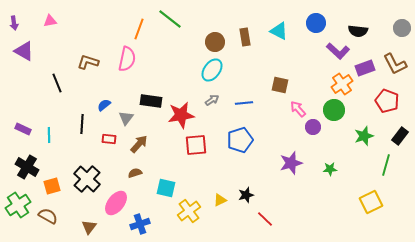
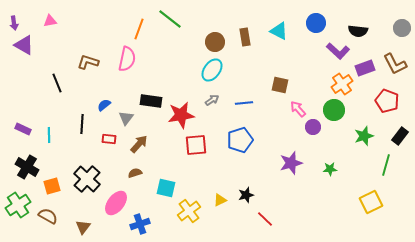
purple triangle at (24, 51): moved 6 px up
brown triangle at (89, 227): moved 6 px left
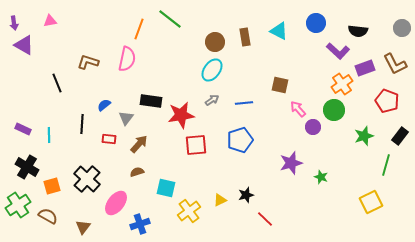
green star at (330, 169): moved 9 px left, 8 px down; rotated 24 degrees clockwise
brown semicircle at (135, 173): moved 2 px right, 1 px up
